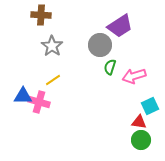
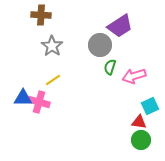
blue triangle: moved 2 px down
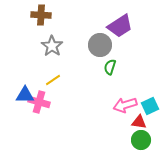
pink arrow: moved 9 px left, 29 px down
blue triangle: moved 2 px right, 3 px up
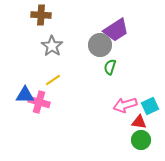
purple trapezoid: moved 4 px left, 4 px down
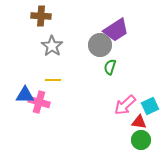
brown cross: moved 1 px down
yellow line: rotated 35 degrees clockwise
pink arrow: rotated 25 degrees counterclockwise
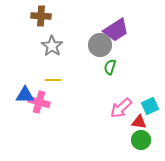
pink arrow: moved 4 px left, 3 px down
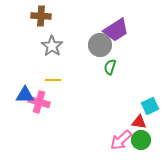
pink arrow: moved 32 px down
